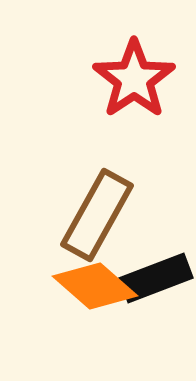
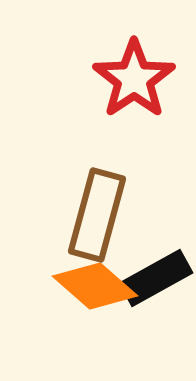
brown rectangle: rotated 14 degrees counterclockwise
black rectangle: rotated 8 degrees counterclockwise
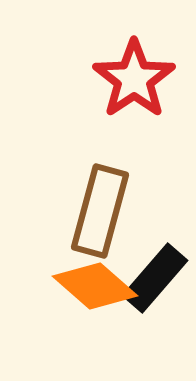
brown rectangle: moved 3 px right, 4 px up
black rectangle: moved 1 px left; rotated 20 degrees counterclockwise
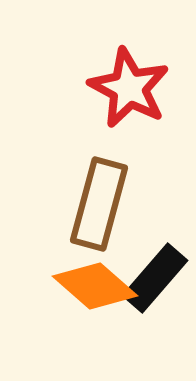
red star: moved 5 px left, 9 px down; rotated 10 degrees counterclockwise
brown rectangle: moved 1 px left, 7 px up
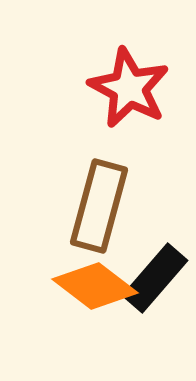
brown rectangle: moved 2 px down
orange diamond: rotated 4 degrees counterclockwise
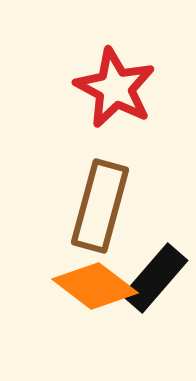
red star: moved 14 px left
brown rectangle: moved 1 px right
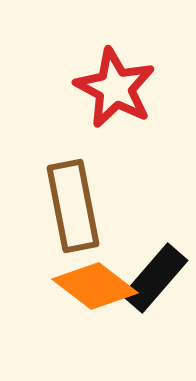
brown rectangle: moved 27 px left; rotated 26 degrees counterclockwise
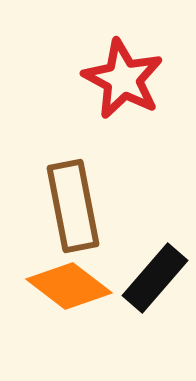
red star: moved 8 px right, 9 px up
orange diamond: moved 26 px left
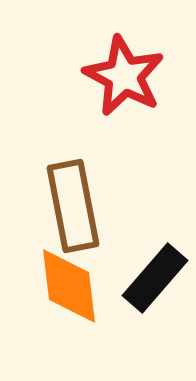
red star: moved 1 px right, 3 px up
orange diamond: rotated 46 degrees clockwise
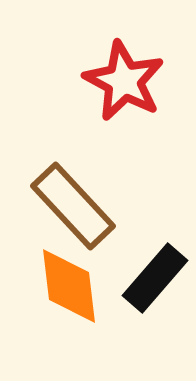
red star: moved 5 px down
brown rectangle: rotated 32 degrees counterclockwise
